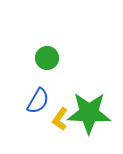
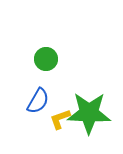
green circle: moved 1 px left, 1 px down
yellow L-shape: rotated 35 degrees clockwise
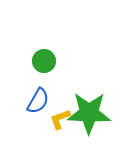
green circle: moved 2 px left, 2 px down
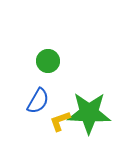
green circle: moved 4 px right
yellow L-shape: moved 2 px down
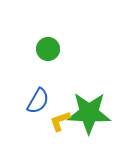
green circle: moved 12 px up
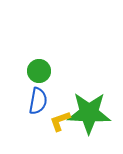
green circle: moved 9 px left, 22 px down
blue semicircle: rotated 20 degrees counterclockwise
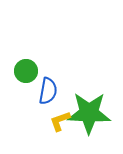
green circle: moved 13 px left
blue semicircle: moved 10 px right, 10 px up
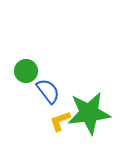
blue semicircle: rotated 48 degrees counterclockwise
green star: rotated 9 degrees counterclockwise
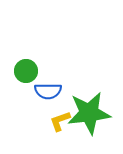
blue semicircle: rotated 128 degrees clockwise
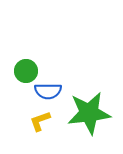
yellow L-shape: moved 20 px left
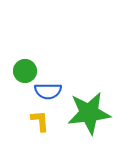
green circle: moved 1 px left
yellow L-shape: rotated 105 degrees clockwise
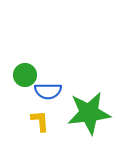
green circle: moved 4 px down
